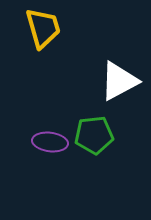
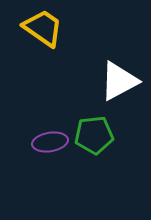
yellow trapezoid: rotated 39 degrees counterclockwise
purple ellipse: rotated 16 degrees counterclockwise
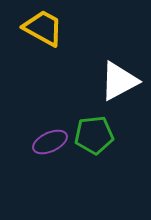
yellow trapezoid: rotated 6 degrees counterclockwise
purple ellipse: rotated 16 degrees counterclockwise
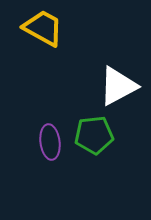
white triangle: moved 1 px left, 5 px down
purple ellipse: rotated 72 degrees counterclockwise
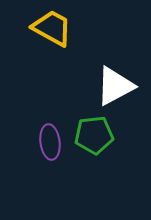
yellow trapezoid: moved 9 px right
white triangle: moved 3 px left
